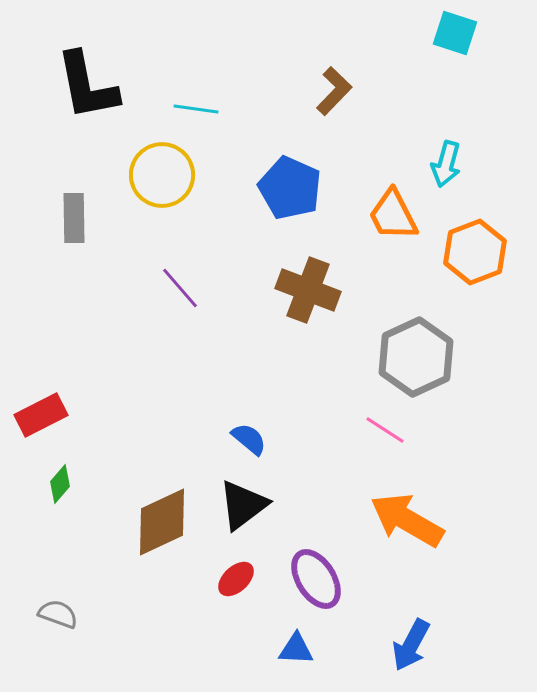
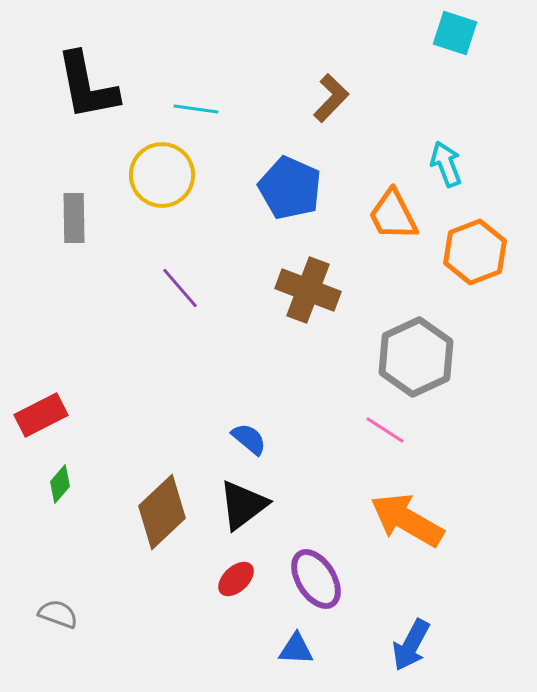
brown L-shape: moved 3 px left, 7 px down
cyan arrow: rotated 144 degrees clockwise
brown diamond: moved 10 px up; rotated 18 degrees counterclockwise
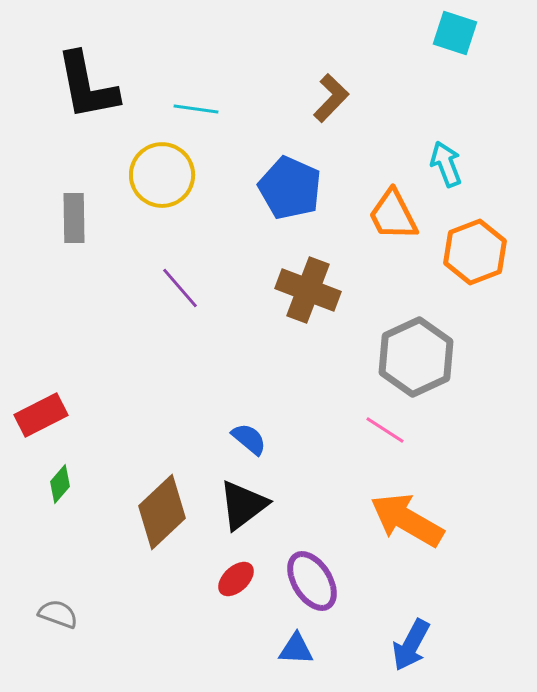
purple ellipse: moved 4 px left, 2 px down
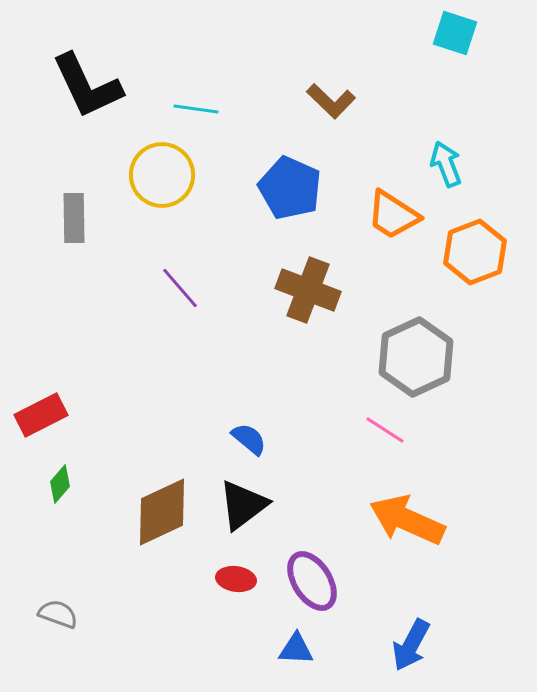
black L-shape: rotated 14 degrees counterclockwise
brown L-shape: moved 3 px down; rotated 90 degrees clockwise
orange trapezoid: rotated 30 degrees counterclockwise
brown diamond: rotated 18 degrees clockwise
orange arrow: rotated 6 degrees counterclockwise
red ellipse: rotated 51 degrees clockwise
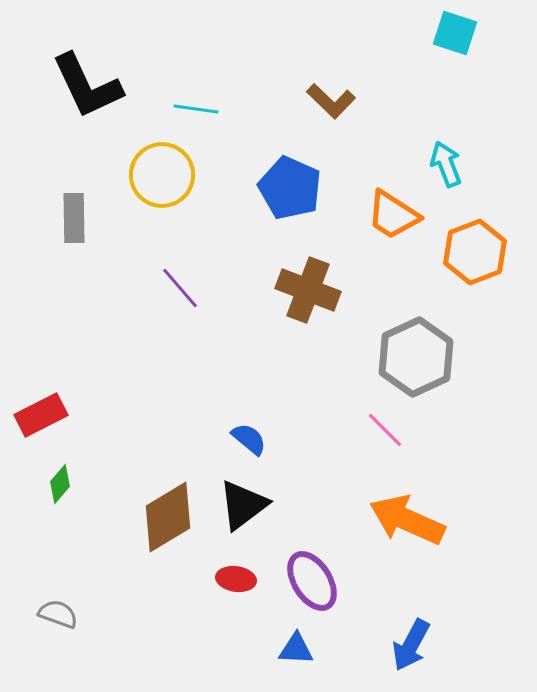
pink line: rotated 12 degrees clockwise
brown diamond: moved 6 px right, 5 px down; rotated 6 degrees counterclockwise
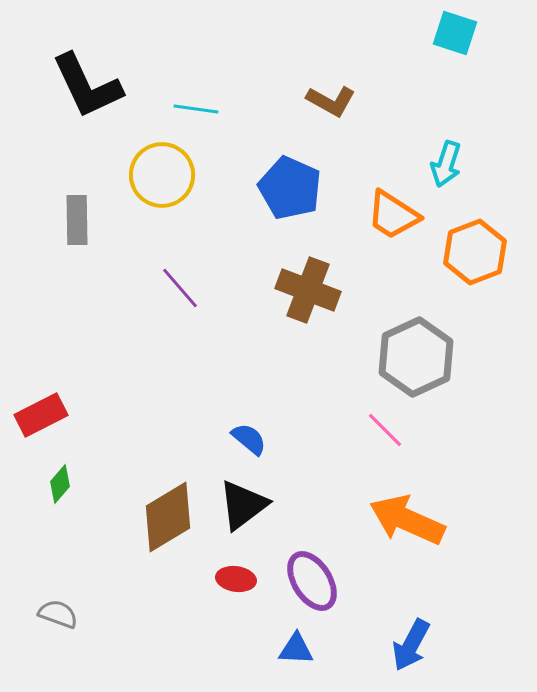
brown L-shape: rotated 15 degrees counterclockwise
cyan arrow: rotated 141 degrees counterclockwise
gray rectangle: moved 3 px right, 2 px down
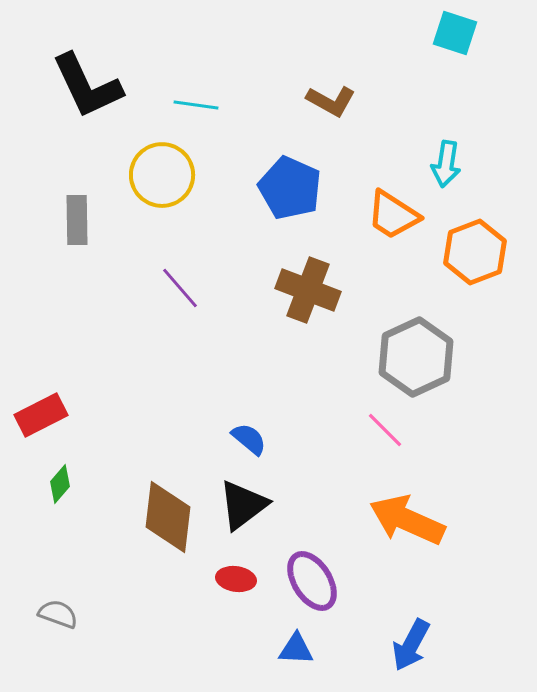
cyan line: moved 4 px up
cyan arrow: rotated 9 degrees counterclockwise
brown diamond: rotated 52 degrees counterclockwise
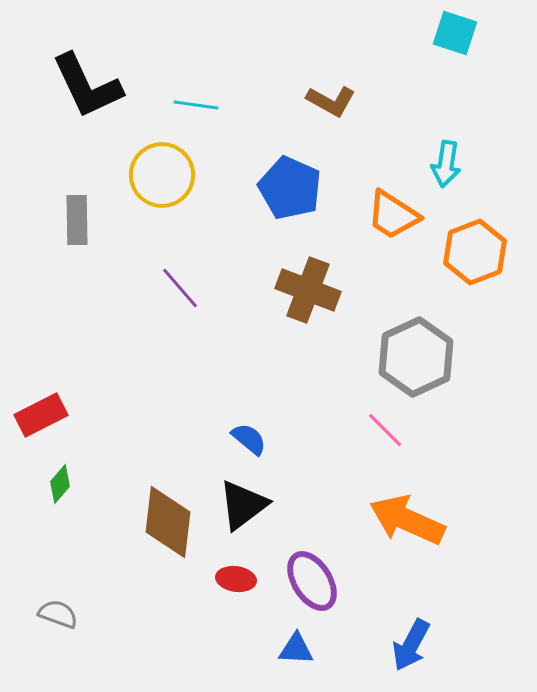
brown diamond: moved 5 px down
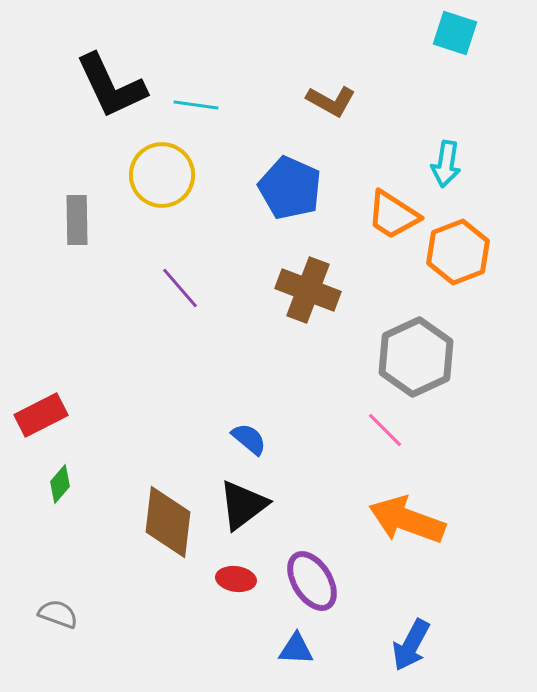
black L-shape: moved 24 px right
orange hexagon: moved 17 px left
orange arrow: rotated 4 degrees counterclockwise
